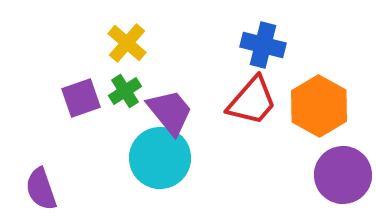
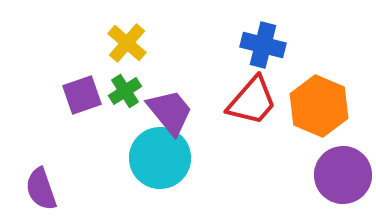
purple square: moved 1 px right, 3 px up
orange hexagon: rotated 6 degrees counterclockwise
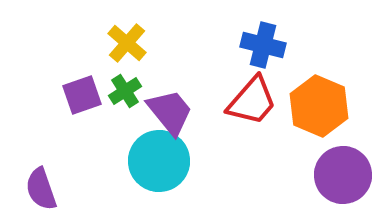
cyan circle: moved 1 px left, 3 px down
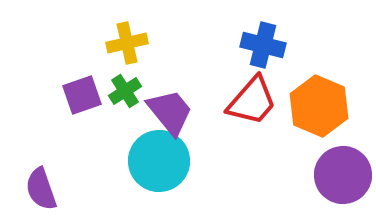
yellow cross: rotated 36 degrees clockwise
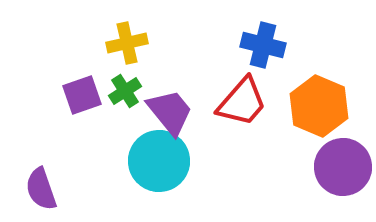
red trapezoid: moved 10 px left, 1 px down
purple circle: moved 8 px up
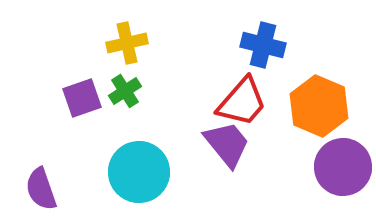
purple square: moved 3 px down
purple trapezoid: moved 57 px right, 32 px down
cyan circle: moved 20 px left, 11 px down
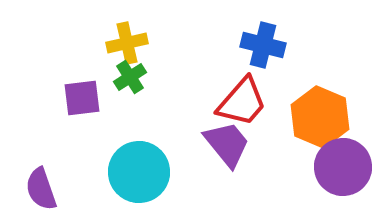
green cross: moved 5 px right, 14 px up
purple square: rotated 12 degrees clockwise
orange hexagon: moved 1 px right, 11 px down
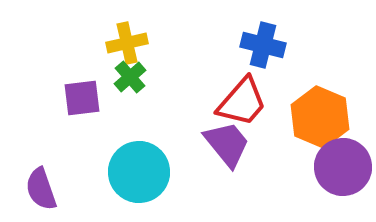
green cross: rotated 8 degrees counterclockwise
